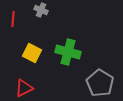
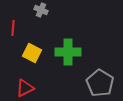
red line: moved 9 px down
green cross: rotated 15 degrees counterclockwise
red triangle: moved 1 px right
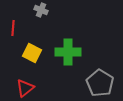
red triangle: rotated 12 degrees counterclockwise
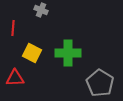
green cross: moved 1 px down
red triangle: moved 10 px left, 10 px up; rotated 36 degrees clockwise
